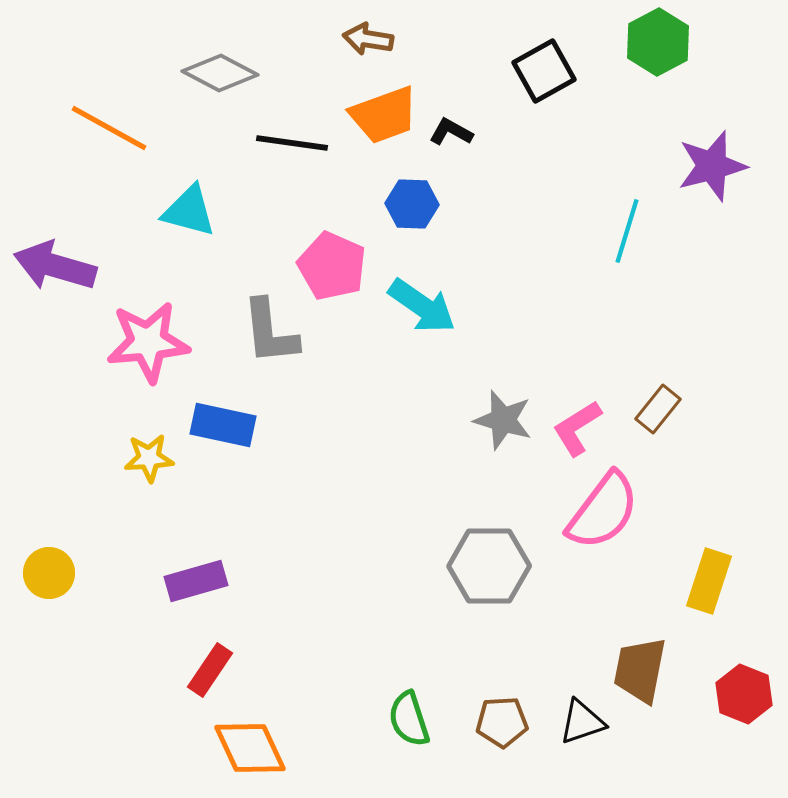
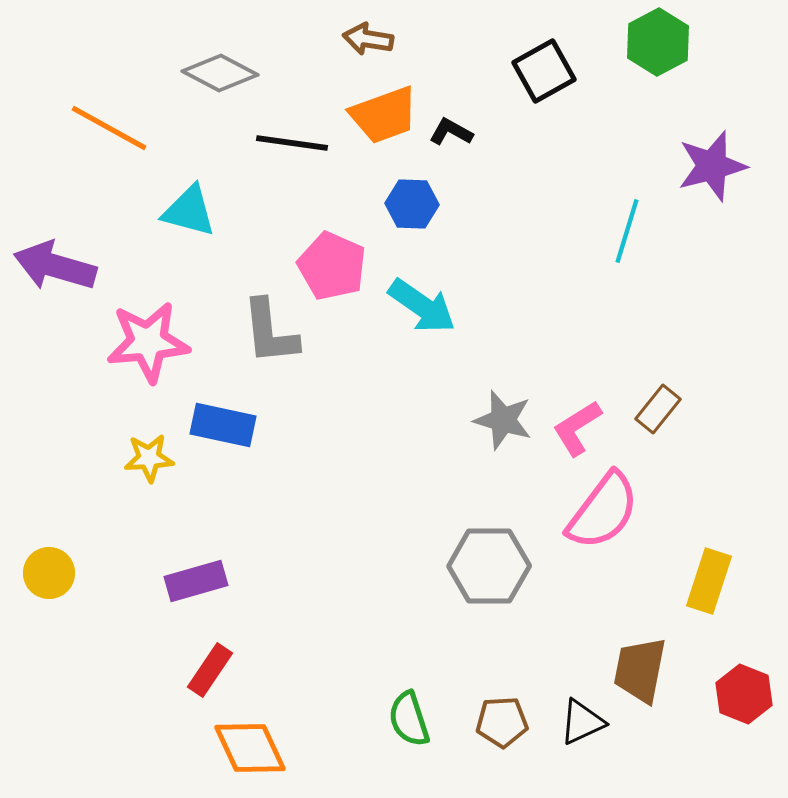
black triangle: rotated 6 degrees counterclockwise
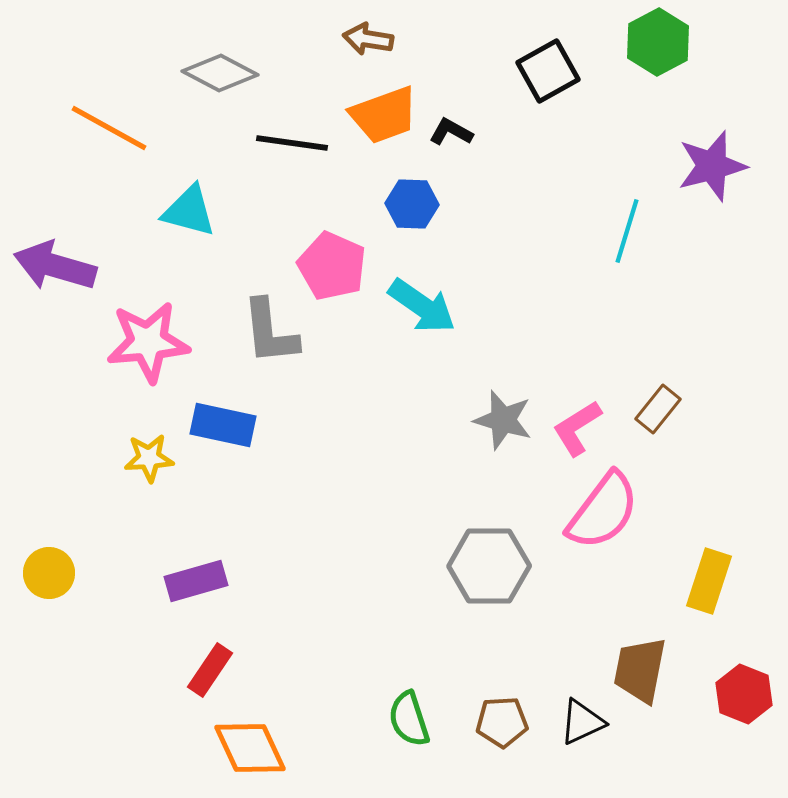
black square: moved 4 px right
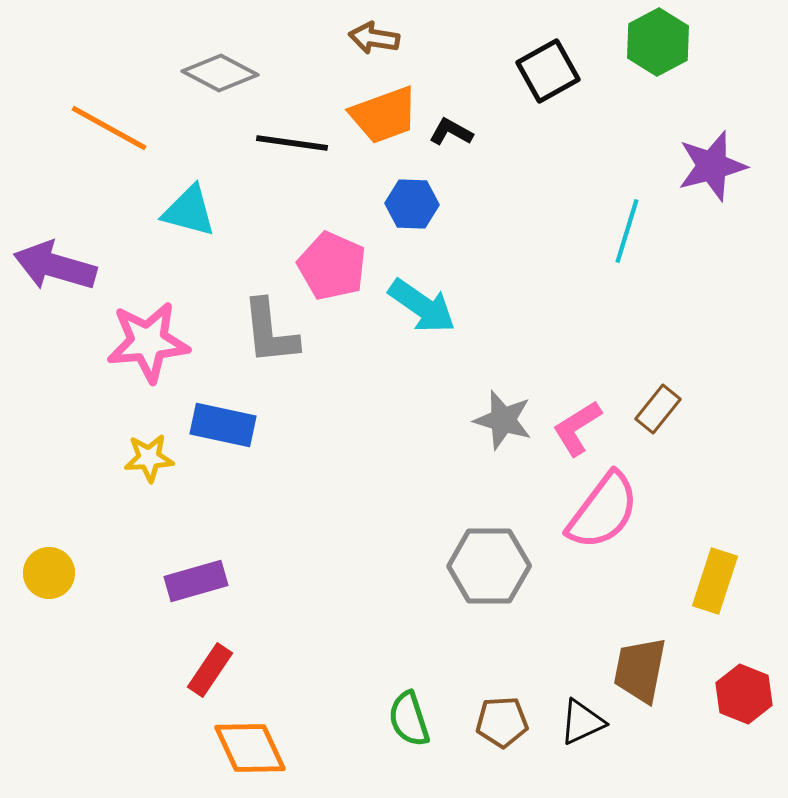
brown arrow: moved 6 px right, 1 px up
yellow rectangle: moved 6 px right
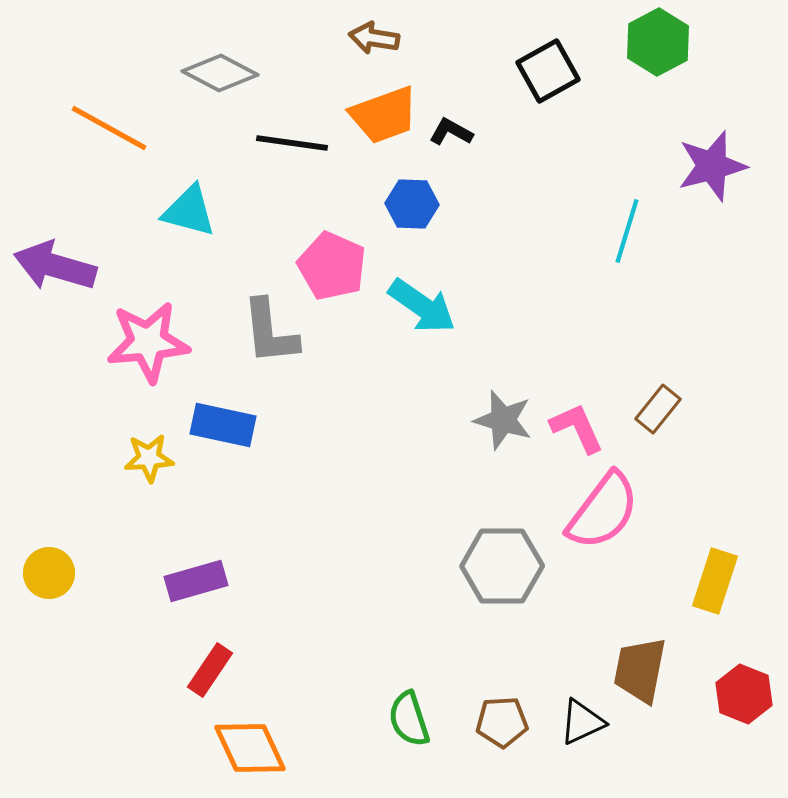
pink L-shape: rotated 98 degrees clockwise
gray hexagon: moved 13 px right
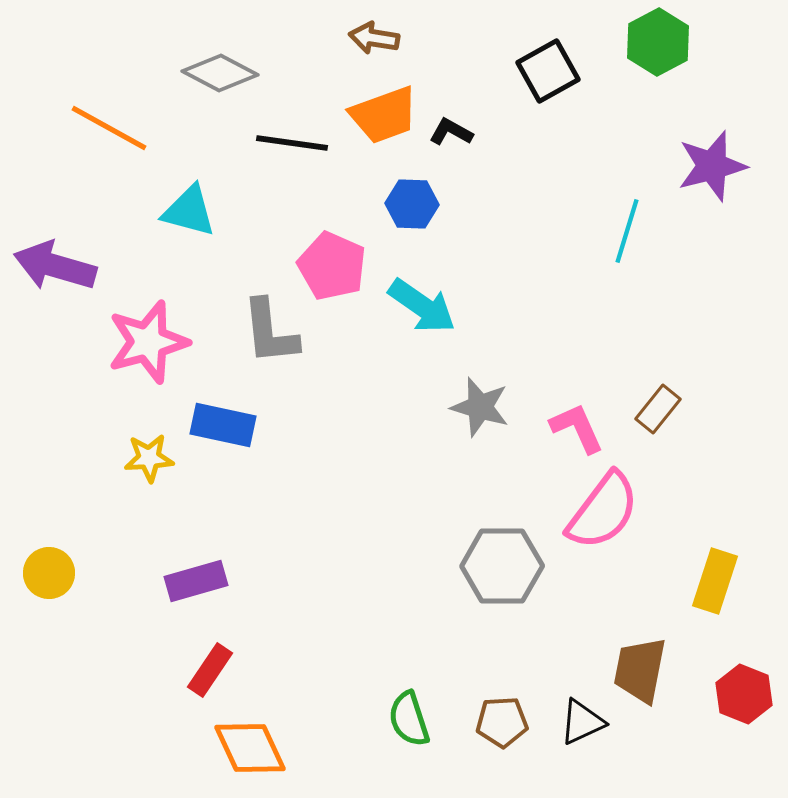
pink star: rotated 10 degrees counterclockwise
gray star: moved 23 px left, 13 px up
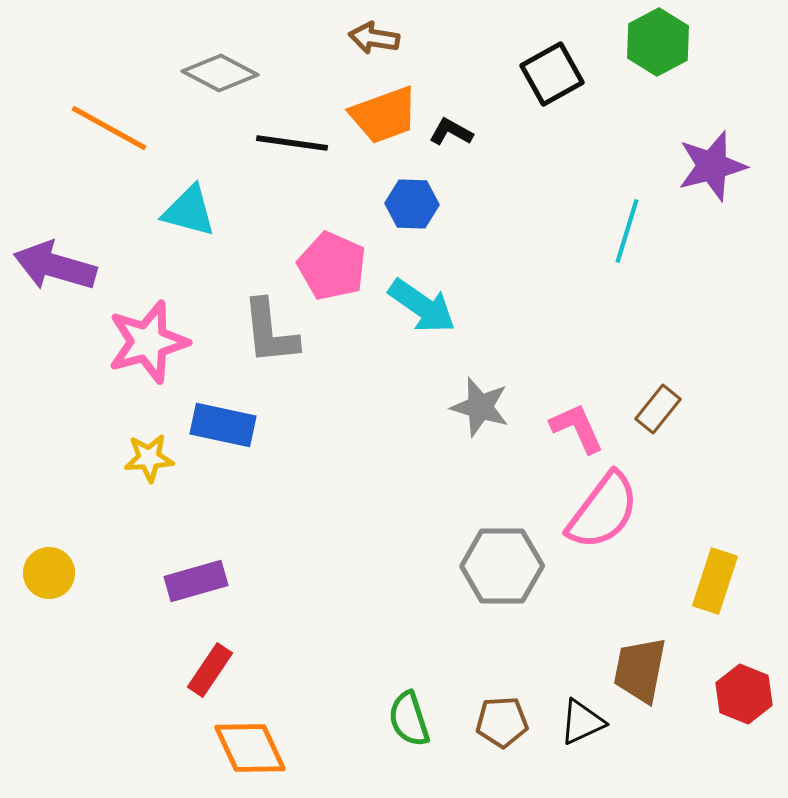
black square: moved 4 px right, 3 px down
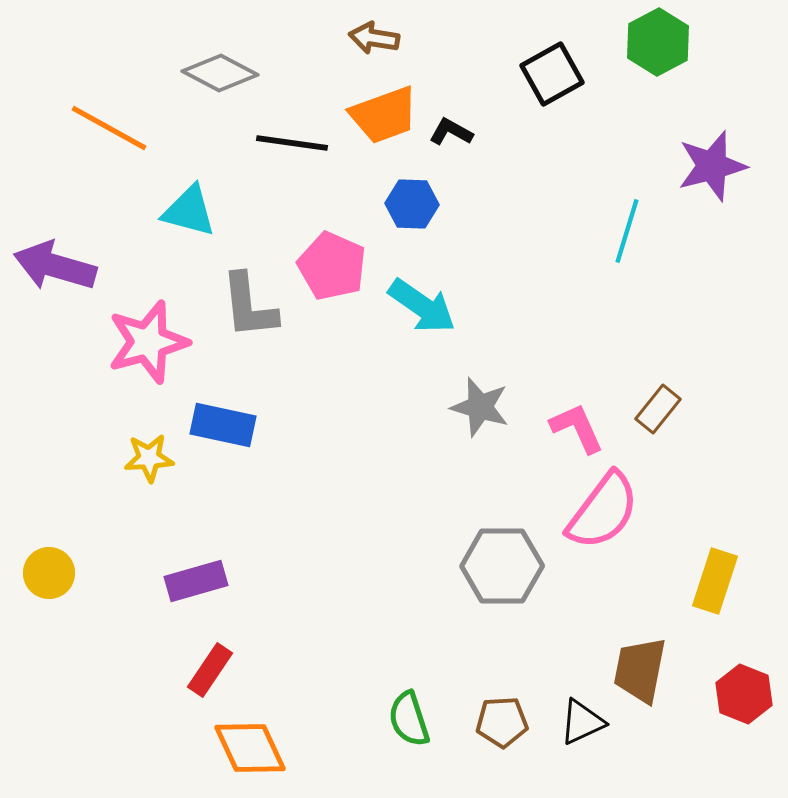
gray L-shape: moved 21 px left, 26 px up
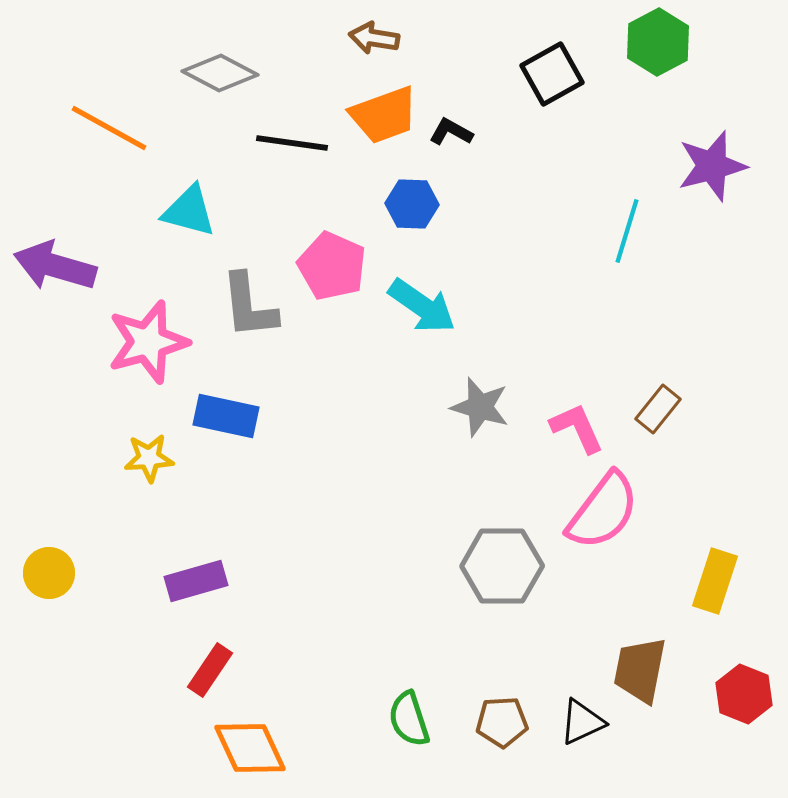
blue rectangle: moved 3 px right, 9 px up
